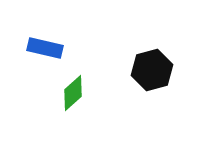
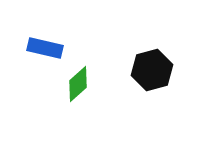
green diamond: moved 5 px right, 9 px up
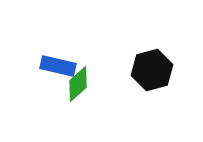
blue rectangle: moved 13 px right, 18 px down
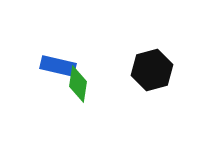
green diamond: rotated 39 degrees counterclockwise
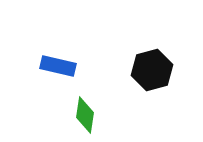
green diamond: moved 7 px right, 31 px down
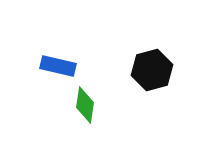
green diamond: moved 10 px up
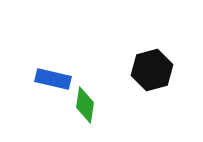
blue rectangle: moved 5 px left, 13 px down
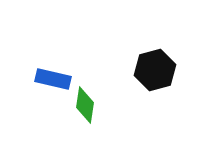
black hexagon: moved 3 px right
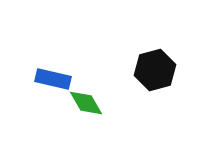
green diamond: moved 1 px right, 2 px up; rotated 39 degrees counterclockwise
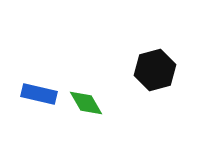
blue rectangle: moved 14 px left, 15 px down
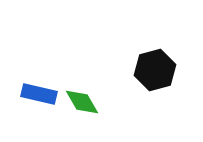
green diamond: moved 4 px left, 1 px up
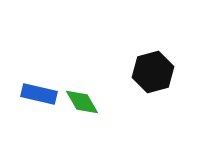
black hexagon: moved 2 px left, 2 px down
